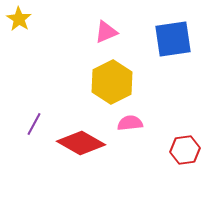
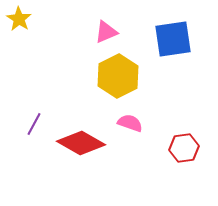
yellow hexagon: moved 6 px right, 6 px up
pink semicircle: rotated 25 degrees clockwise
red hexagon: moved 1 px left, 2 px up
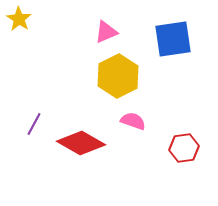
pink semicircle: moved 3 px right, 2 px up
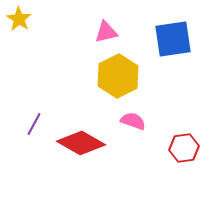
pink triangle: rotated 10 degrees clockwise
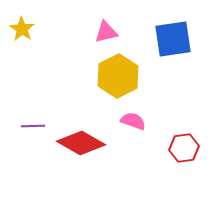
yellow star: moved 3 px right, 10 px down
purple line: moved 1 px left, 2 px down; rotated 60 degrees clockwise
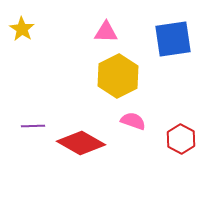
pink triangle: rotated 15 degrees clockwise
red hexagon: moved 3 px left, 9 px up; rotated 24 degrees counterclockwise
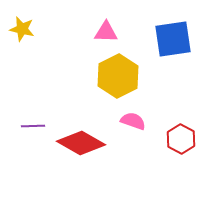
yellow star: rotated 20 degrees counterclockwise
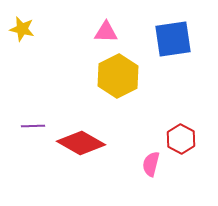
pink semicircle: moved 18 px right, 43 px down; rotated 95 degrees counterclockwise
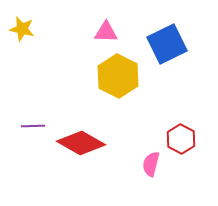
blue square: moved 6 px left, 5 px down; rotated 18 degrees counterclockwise
yellow hexagon: rotated 6 degrees counterclockwise
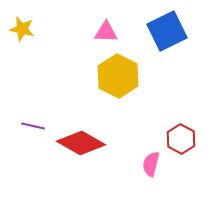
blue square: moved 13 px up
purple line: rotated 15 degrees clockwise
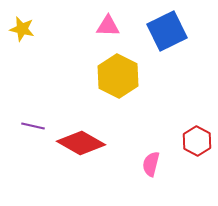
pink triangle: moved 2 px right, 6 px up
red hexagon: moved 16 px right, 2 px down
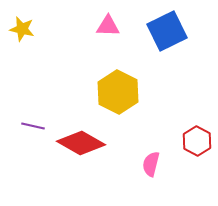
yellow hexagon: moved 16 px down
